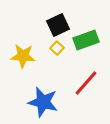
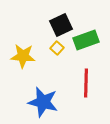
black square: moved 3 px right
red line: rotated 40 degrees counterclockwise
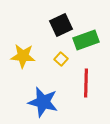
yellow square: moved 4 px right, 11 px down
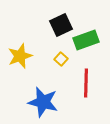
yellow star: moved 3 px left; rotated 25 degrees counterclockwise
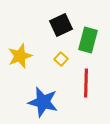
green rectangle: moved 2 px right; rotated 55 degrees counterclockwise
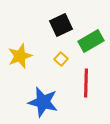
green rectangle: moved 3 px right, 1 px down; rotated 45 degrees clockwise
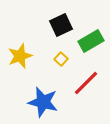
red line: rotated 44 degrees clockwise
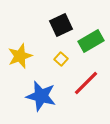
blue star: moved 2 px left, 6 px up
